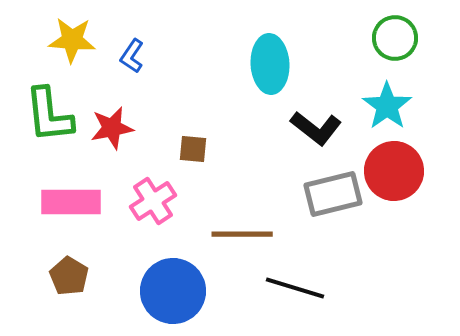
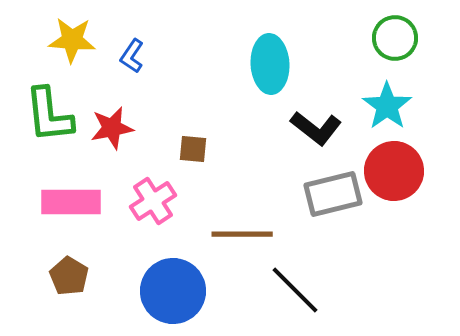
black line: moved 2 px down; rotated 28 degrees clockwise
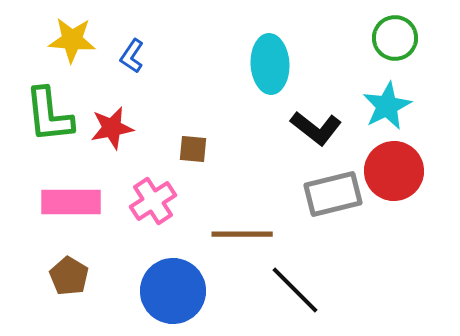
cyan star: rotated 9 degrees clockwise
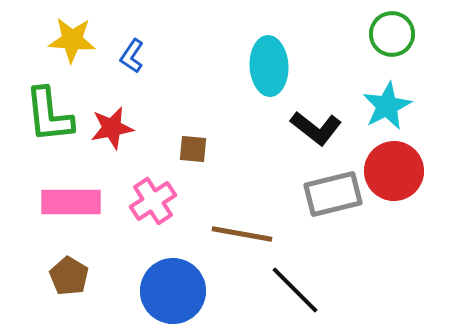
green circle: moved 3 px left, 4 px up
cyan ellipse: moved 1 px left, 2 px down
brown line: rotated 10 degrees clockwise
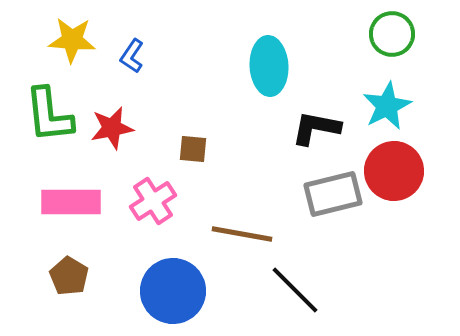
black L-shape: rotated 153 degrees clockwise
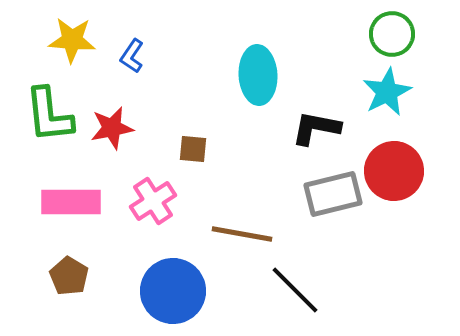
cyan ellipse: moved 11 px left, 9 px down
cyan star: moved 14 px up
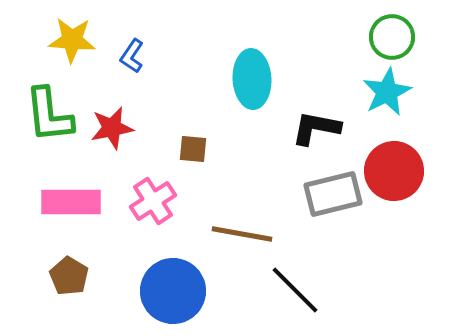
green circle: moved 3 px down
cyan ellipse: moved 6 px left, 4 px down
